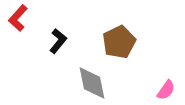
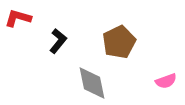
red L-shape: rotated 64 degrees clockwise
pink semicircle: moved 9 px up; rotated 35 degrees clockwise
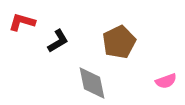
red L-shape: moved 4 px right, 4 px down
black L-shape: rotated 20 degrees clockwise
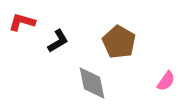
brown pentagon: rotated 16 degrees counterclockwise
pink semicircle: rotated 35 degrees counterclockwise
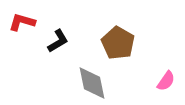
brown pentagon: moved 1 px left, 1 px down
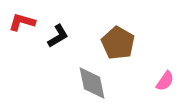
black L-shape: moved 5 px up
pink semicircle: moved 1 px left
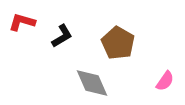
black L-shape: moved 4 px right
gray diamond: rotated 12 degrees counterclockwise
